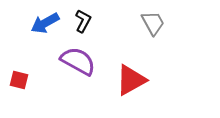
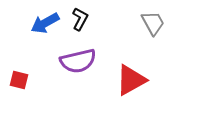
black L-shape: moved 3 px left, 2 px up
purple semicircle: rotated 138 degrees clockwise
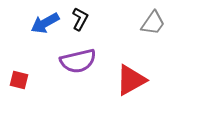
gray trapezoid: rotated 64 degrees clockwise
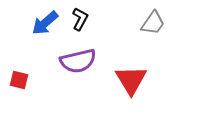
blue arrow: rotated 12 degrees counterclockwise
red triangle: rotated 32 degrees counterclockwise
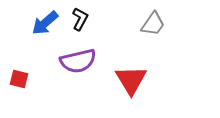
gray trapezoid: moved 1 px down
red square: moved 1 px up
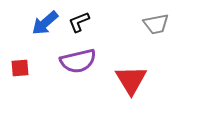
black L-shape: moved 1 px left, 3 px down; rotated 140 degrees counterclockwise
gray trapezoid: moved 3 px right; rotated 44 degrees clockwise
red square: moved 1 px right, 11 px up; rotated 18 degrees counterclockwise
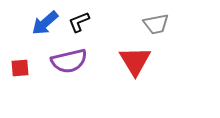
purple semicircle: moved 9 px left
red triangle: moved 4 px right, 19 px up
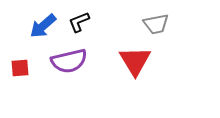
blue arrow: moved 2 px left, 3 px down
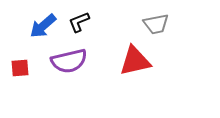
red triangle: rotated 48 degrees clockwise
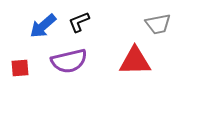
gray trapezoid: moved 2 px right
red triangle: rotated 12 degrees clockwise
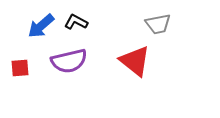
black L-shape: moved 3 px left; rotated 50 degrees clockwise
blue arrow: moved 2 px left
red triangle: rotated 40 degrees clockwise
